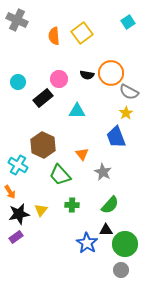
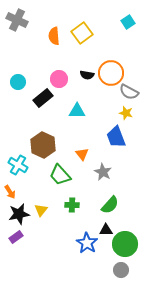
yellow star: rotated 24 degrees counterclockwise
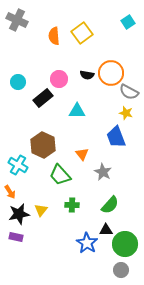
purple rectangle: rotated 48 degrees clockwise
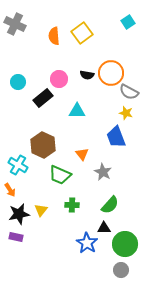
gray cross: moved 2 px left, 4 px down
green trapezoid: rotated 25 degrees counterclockwise
orange arrow: moved 2 px up
black triangle: moved 2 px left, 2 px up
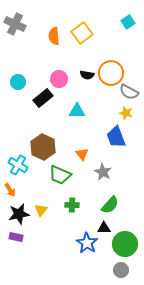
brown hexagon: moved 2 px down
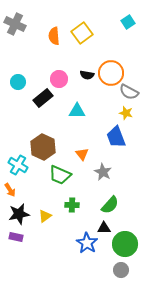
yellow triangle: moved 4 px right, 6 px down; rotated 16 degrees clockwise
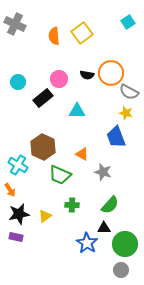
orange triangle: rotated 24 degrees counterclockwise
gray star: rotated 12 degrees counterclockwise
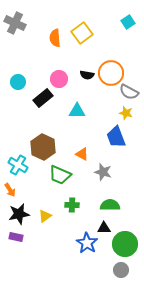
gray cross: moved 1 px up
orange semicircle: moved 1 px right, 2 px down
green semicircle: rotated 132 degrees counterclockwise
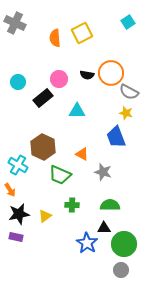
yellow square: rotated 10 degrees clockwise
green circle: moved 1 px left
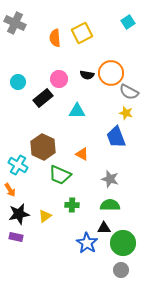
gray star: moved 7 px right, 7 px down
green circle: moved 1 px left, 1 px up
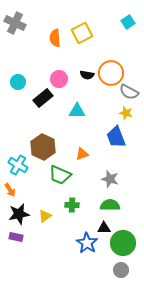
orange triangle: rotated 48 degrees counterclockwise
